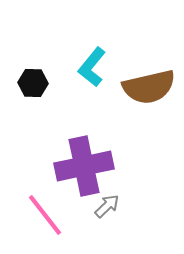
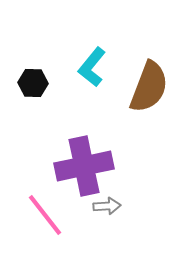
brown semicircle: rotated 56 degrees counterclockwise
gray arrow: rotated 40 degrees clockwise
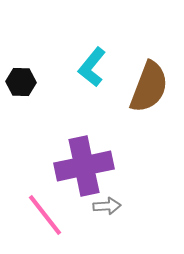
black hexagon: moved 12 px left, 1 px up
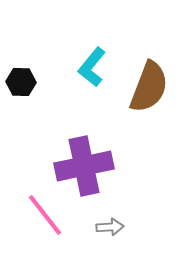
gray arrow: moved 3 px right, 21 px down
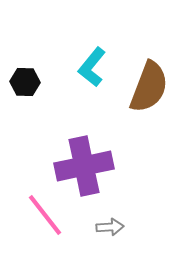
black hexagon: moved 4 px right
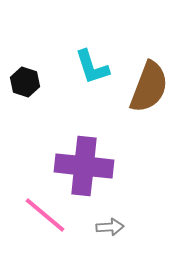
cyan L-shape: rotated 57 degrees counterclockwise
black hexagon: rotated 16 degrees clockwise
purple cross: rotated 18 degrees clockwise
pink line: rotated 12 degrees counterclockwise
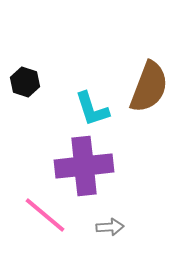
cyan L-shape: moved 42 px down
purple cross: rotated 12 degrees counterclockwise
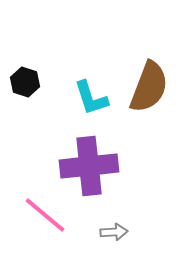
cyan L-shape: moved 1 px left, 11 px up
purple cross: moved 5 px right
gray arrow: moved 4 px right, 5 px down
